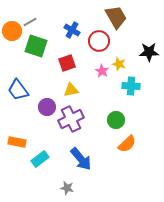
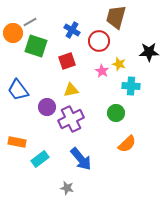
brown trapezoid: rotated 135 degrees counterclockwise
orange circle: moved 1 px right, 2 px down
red square: moved 2 px up
green circle: moved 7 px up
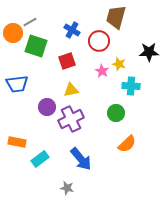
blue trapezoid: moved 1 px left, 6 px up; rotated 60 degrees counterclockwise
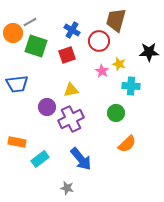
brown trapezoid: moved 3 px down
red square: moved 6 px up
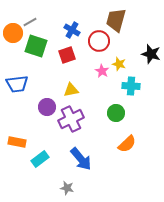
black star: moved 2 px right, 2 px down; rotated 18 degrees clockwise
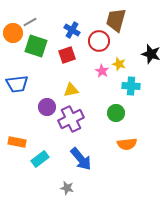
orange semicircle: rotated 36 degrees clockwise
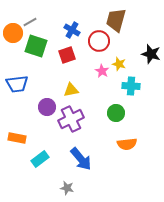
orange rectangle: moved 4 px up
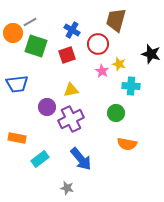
red circle: moved 1 px left, 3 px down
orange semicircle: rotated 18 degrees clockwise
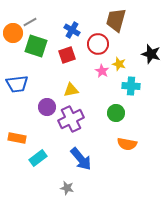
cyan rectangle: moved 2 px left, 1 px up
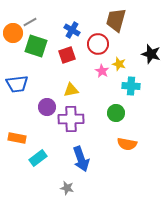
purple cross: rotated 25 degrees clockwise
blue arrow: rotated 20 degrees clockwise
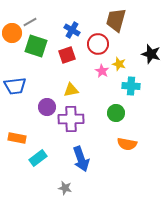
orange circle: moved 1 px left
blue trapezoid: moved 2 px left, 2 px down
gray star: moved 2 px left
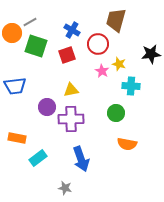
black star: rotated 24 degrees counterclockwise
